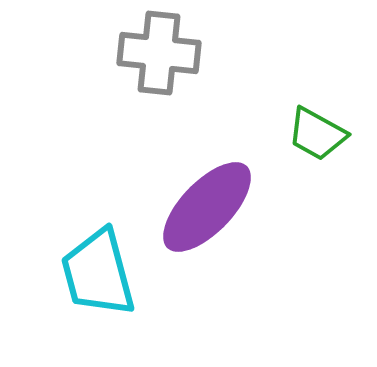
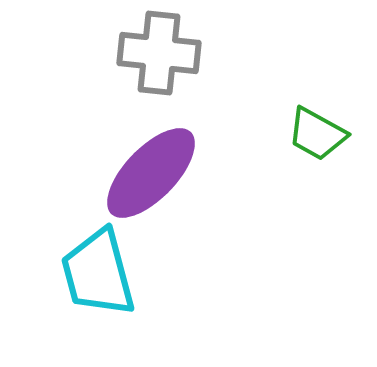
purple ellipse: moved 56 px left, 34 px up
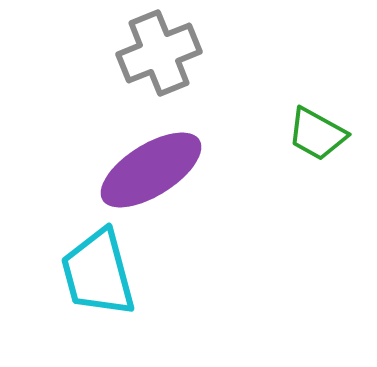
gray cross: rotated 28 degrees counterclockwise
purple ellipse: moved 3 px up; rotated 14 degrees clockwise
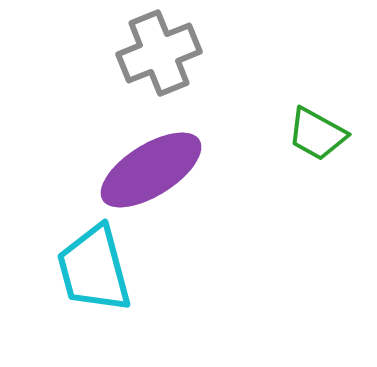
cyan trapezoid: moved 4 px left, 4 px up
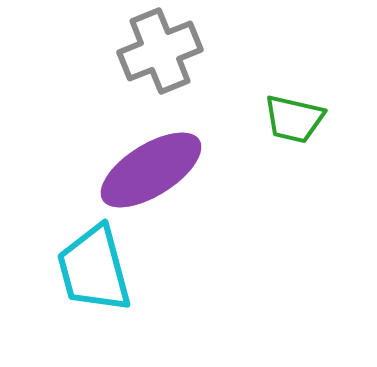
gray cross: moved 1 px right, 2 px up
green trapezoid: moved 23 px left, 15 px up; rotated 16 degrees counterclockwise
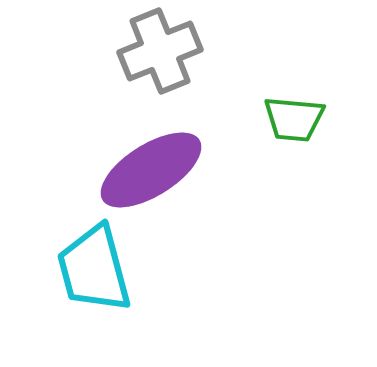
green trapezoid: rotated 8 degrees counterclockwise
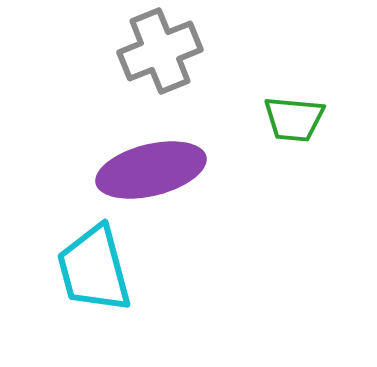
purple ellipse: rotated 18 degrees clockwise
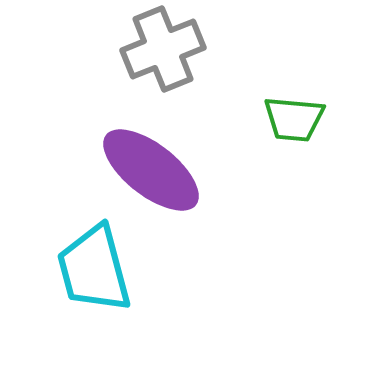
gray cross: moved 3 px right, 2 px up
purple ellipse: rotated 52 degrees clockwise
